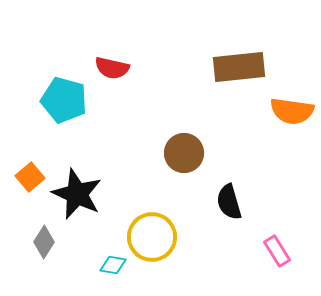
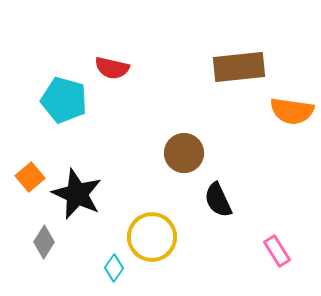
black semicircle: moved 11 px left, 2 px up; rotated 9 degrees counterclockwise
cyan diamond: moved 1 px right, 3 px down; rotated 64 degrees counterclockwise
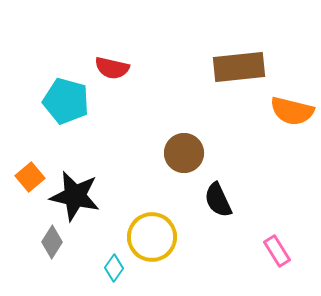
cyan pentagon: moved 2 px right, 1 px down
orange semicircle: rotated 6 degrees clockwise
black star: moved 2 px left, 2 px down; rotated 12 degrees counterclockwise
gray diamond: moved 8 px right
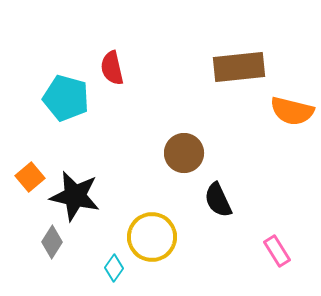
red semicircle: rotated 64 degrees clockwise
cyan pentagon: moved 3 px up
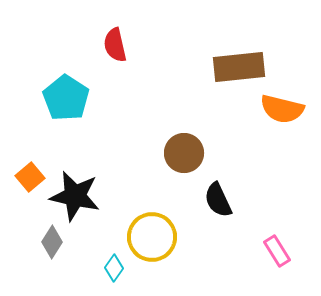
red semicircle: moved 3 px right, 23 px up
cyan pentagon: rotated 18 degrees clockwise
orange semicircle: moved 10 px left, 2 px up
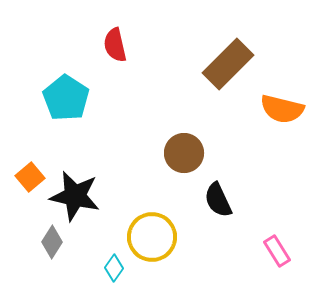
brown rectangle: moved 11 px left, 3 px up; rotated 39 degrees counterclockwise
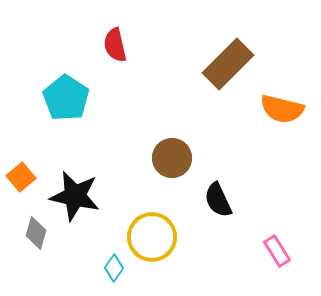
brown circle: moved 12 px left, 5 px down
orange square: moved 9 px left
gray diamond: moved 16 px left, 9 px up; rotated 16 degrees counterclockwise
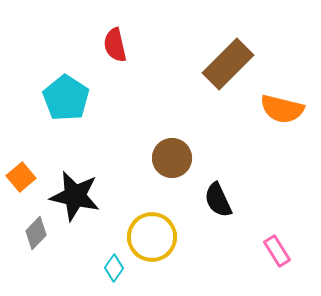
gray diamond: rotated 28 degrees clockwise
